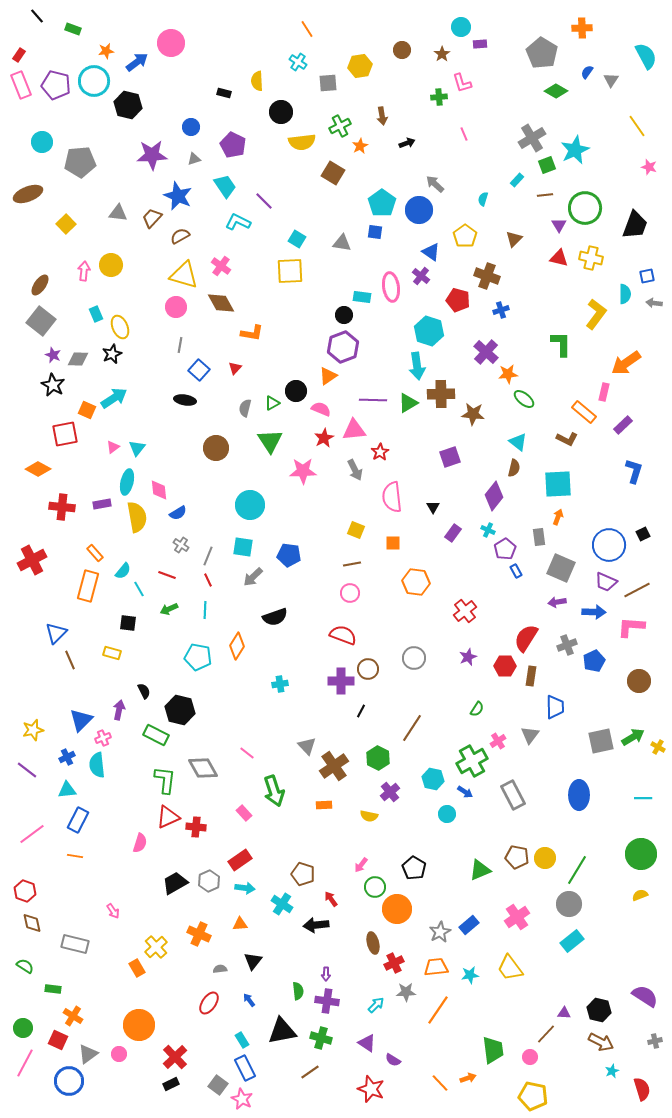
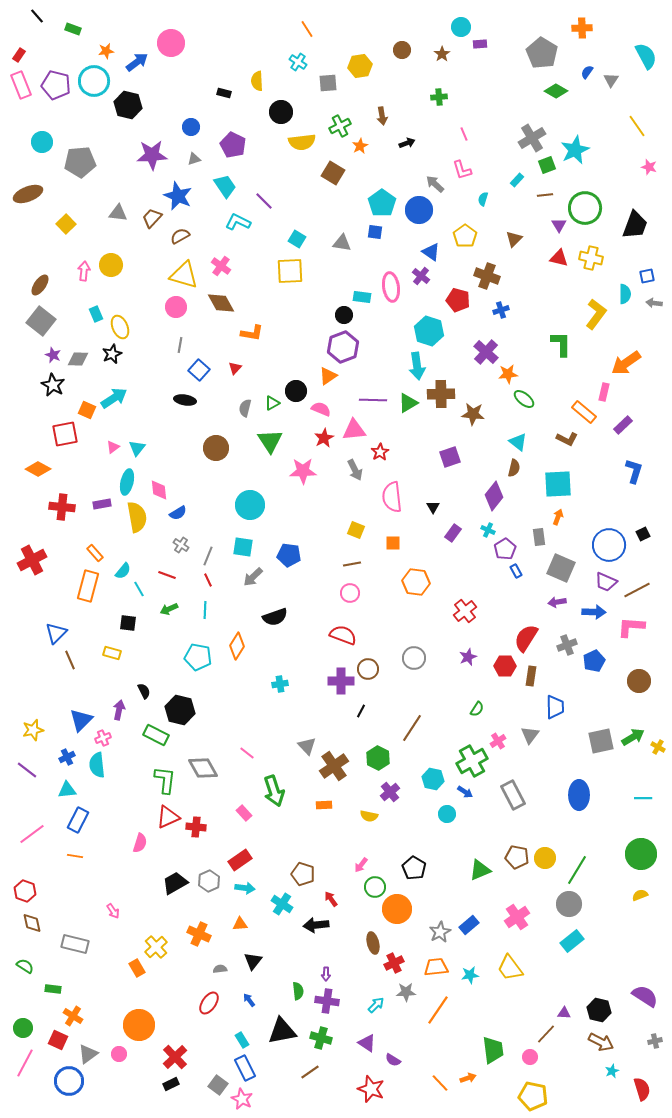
pink L-shape at (462, 83): moved 87 px down
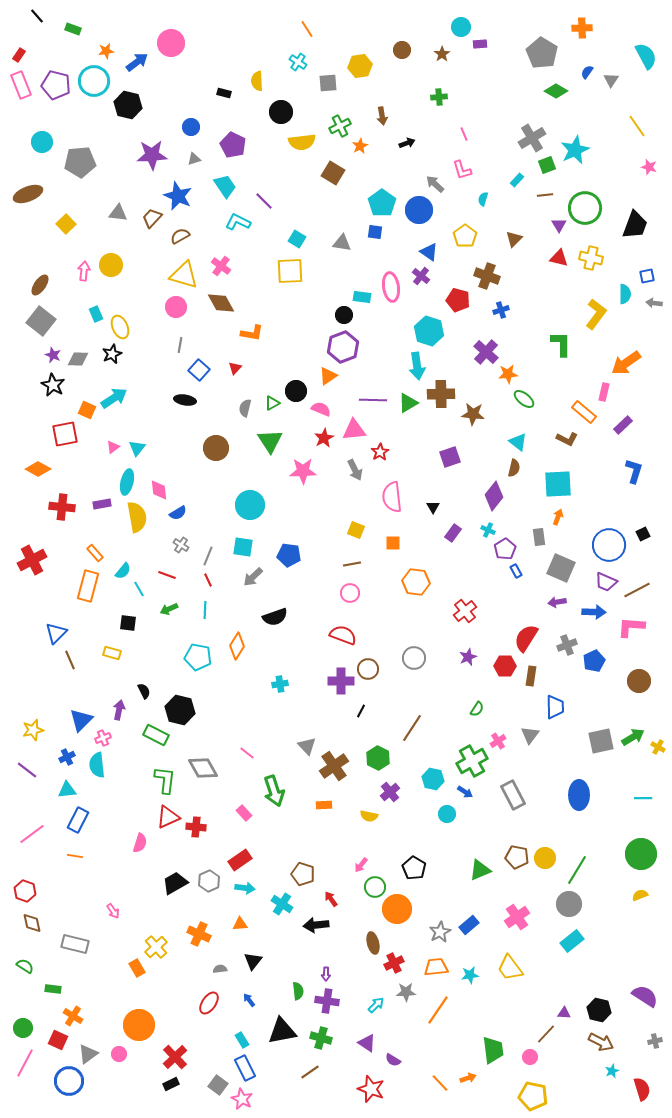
blue triangle at (431, 252): moved 2 px left
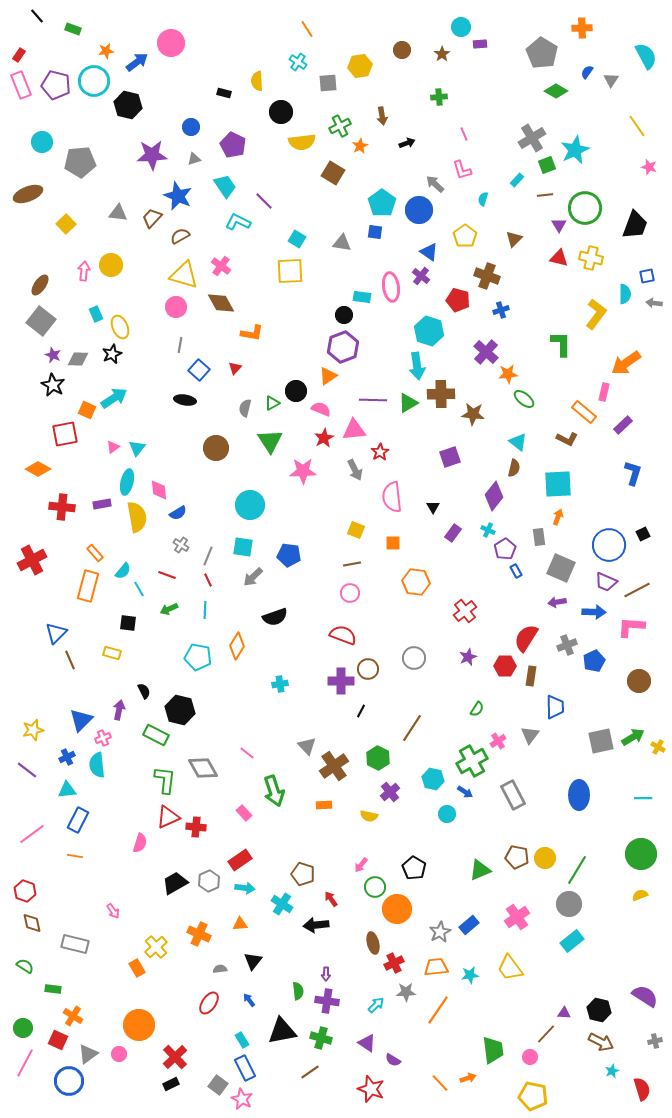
blue L-shape at (634, 471): moved 1 px left, 2 px down
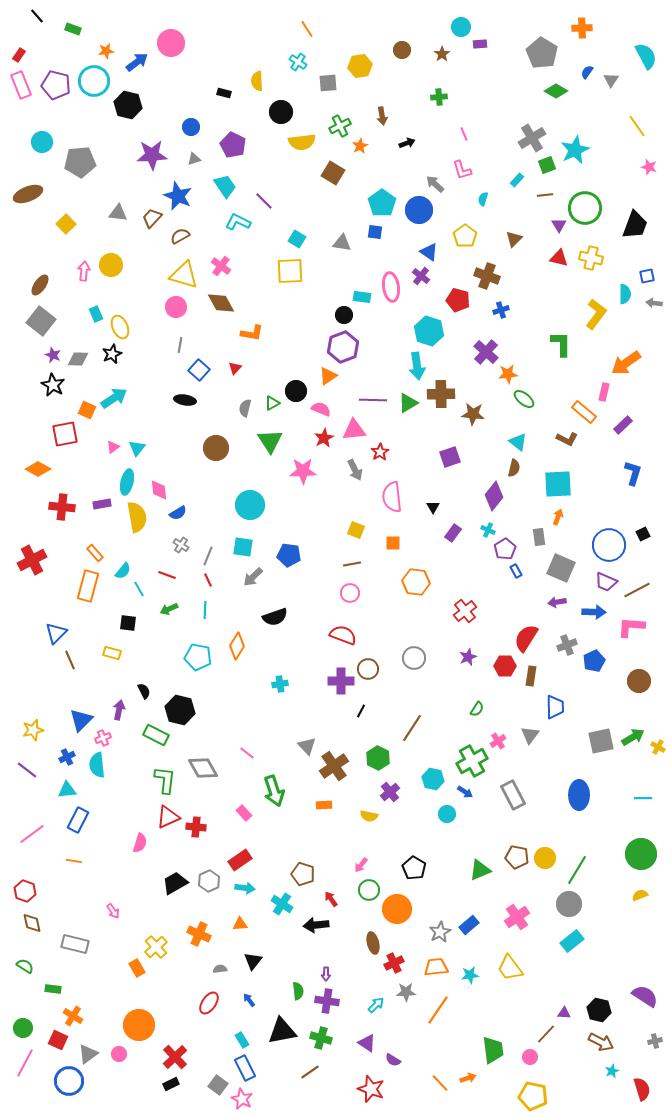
orange line at (75, 856): moved 1 px left, 5 px down
green circle at (375, 887): moved 6 px left, 3 px down
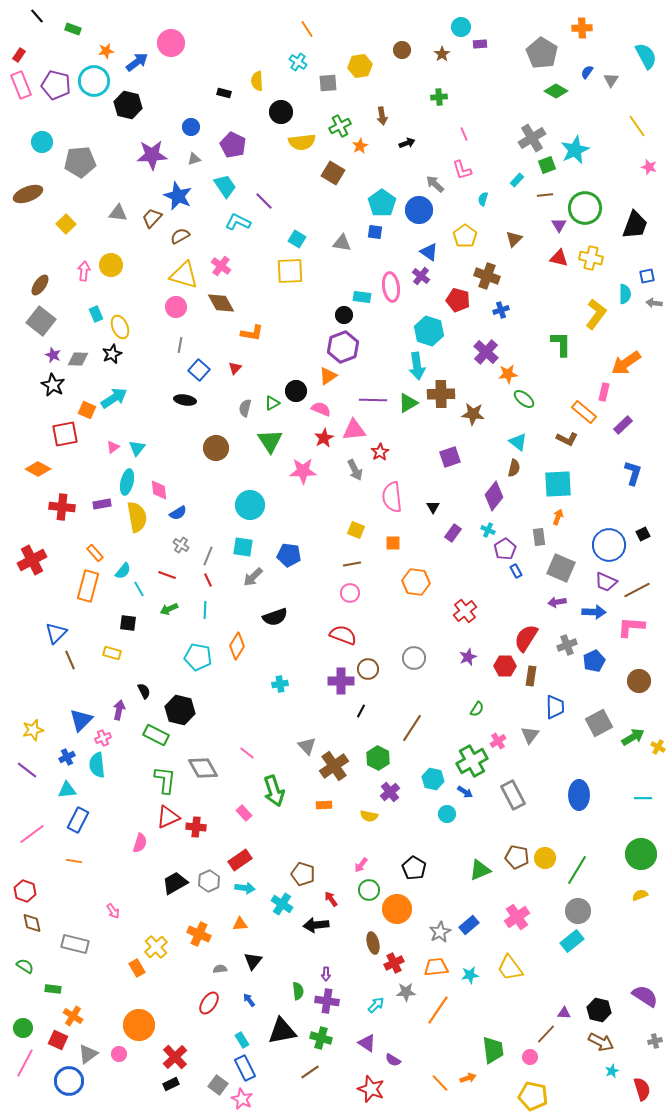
gray square at (601, 741): moved 2 px left, 18 px up; rotated 16 degrees counterclockwise
gray circle at (569, 904): moved 9 px right, 7 px down
